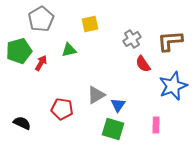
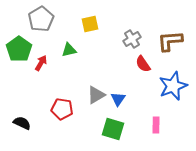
green pentagon: moved 2 px up; rotated 20 degrees counterclockwise
blue triangle: moved 6 px up
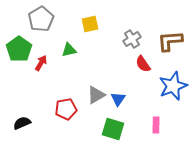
red pentagon: moved 4 px right; rotated 20 degrees counterclockwise
black semicircle: rotated 48 degrees counterclockwise
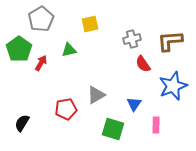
gray cross: rotated 18 degrees clockwise
blue triangle: moved 16 px right, 5 px down
black semicircle: rotated 36 degrees counterclockwise
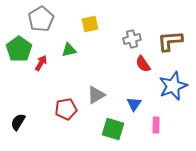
black semicircle: moved 4 px left, 1 px up
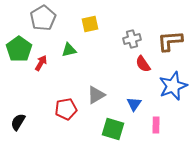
gray pentagon: moved 2 px right, 1 px up
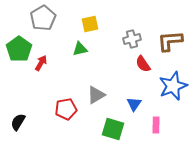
green triangle: moved 11 px right, 1 px up
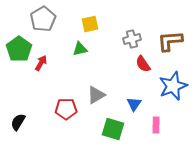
gray pentagon: moved 1 px down
red pentagon: rotated 10 degrees clockwise
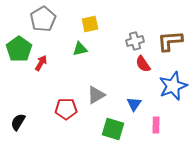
gray cross: moved 3 px right, 2 px down
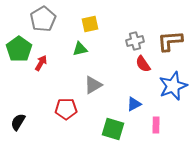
gray triangle: moved 3 px left, 10 px up
blue triangle: rotated 28 degrees clockwise
